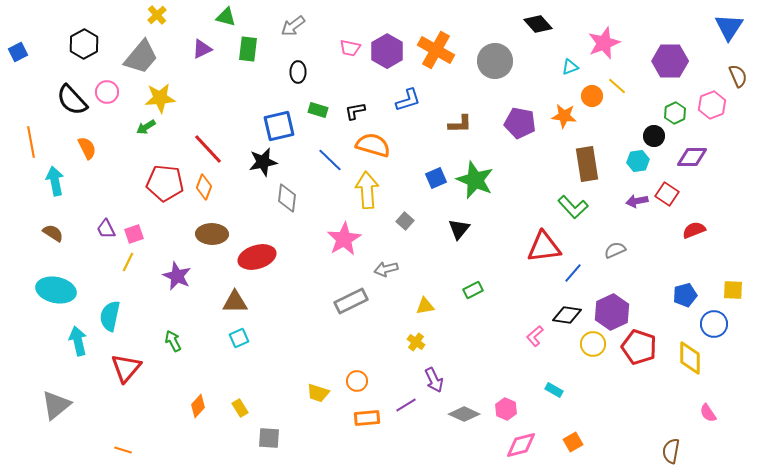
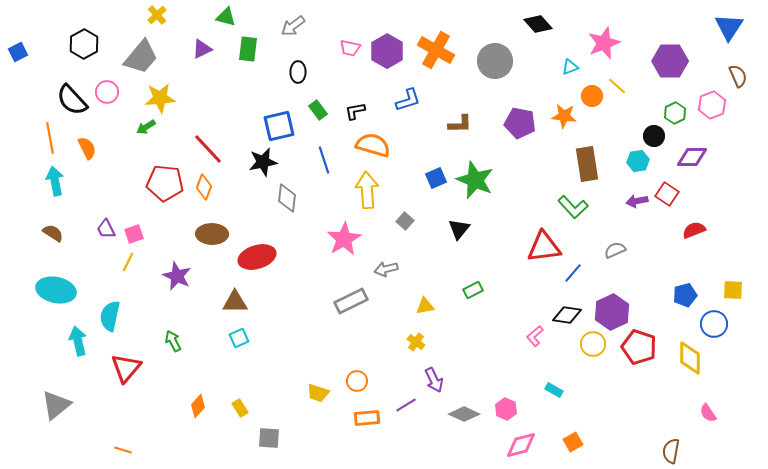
green rectangle at (318, 110): rotated 36 degrees clockwise
orange line at (31, 142): moved 19 px right, 4 px up
blue line at (330, 160): moved 6 px left; rotated 28 degrees clockwise
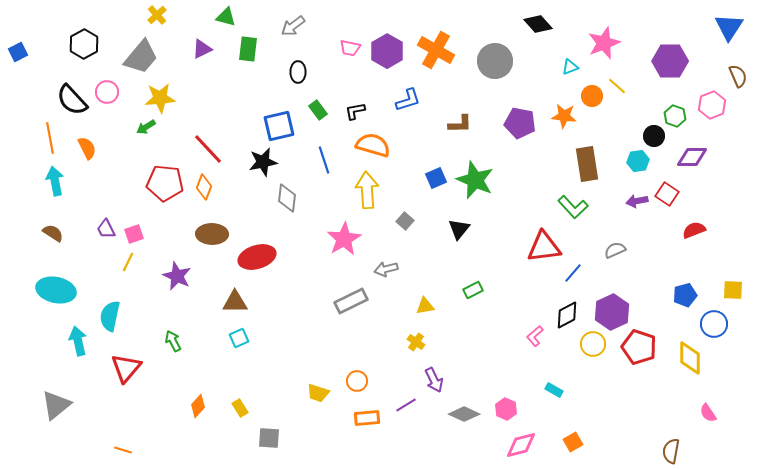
green hexagon at (675, 113): moved 3 px down; rotated 15 degrees counterclockwise
black diamond at (567, 315): rotated 36 degrees counterclockwise
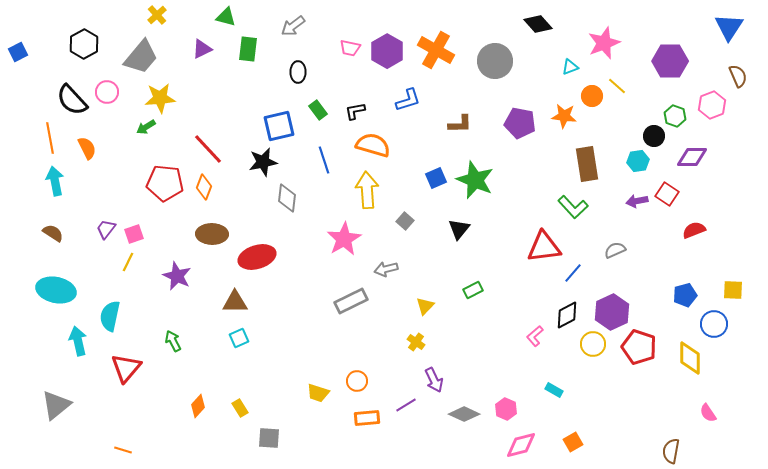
purple trapezoid at (106, 229): rotated 65 degrees clockwise
yellow triangle at (425, 306): rotated 36 degrees counterclockwise
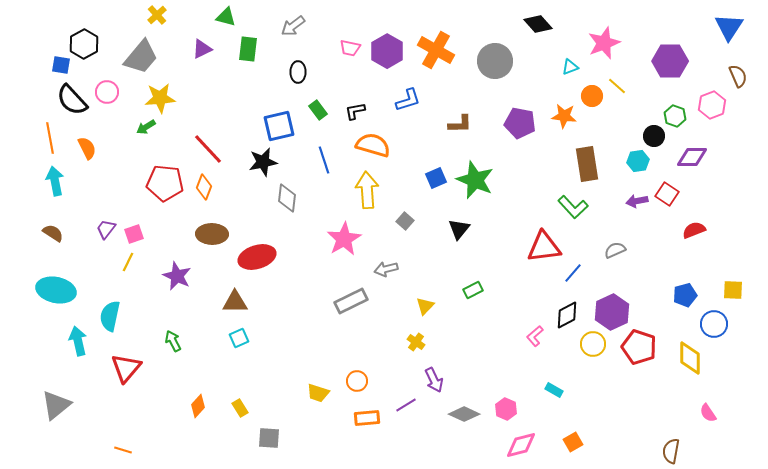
blue square at (18, 52): moved 43 px right, 13 px down; rotated 36 degrees clockwise
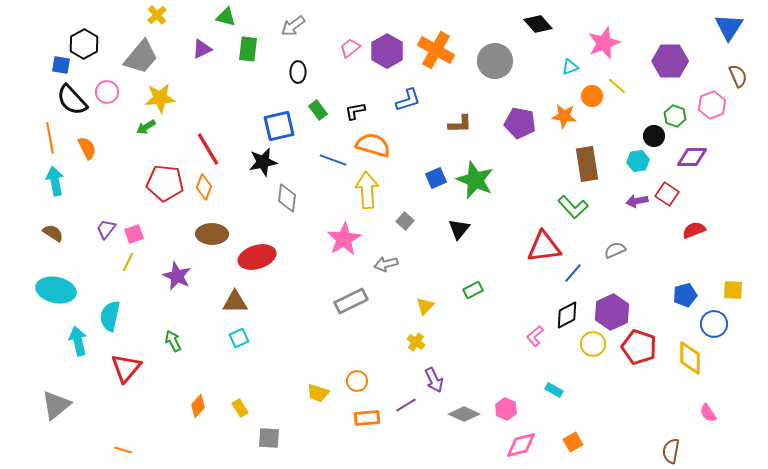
pink trapezoid at (350, 48): rotated 130 degrees clockwise
red line at (208, 149): rotated 12 degrees clockwise
blue line at (324, 160): moved 9 px right; rotated 52 degrees counterclockwise
gray arrow at (386, 269): moved 5 px up
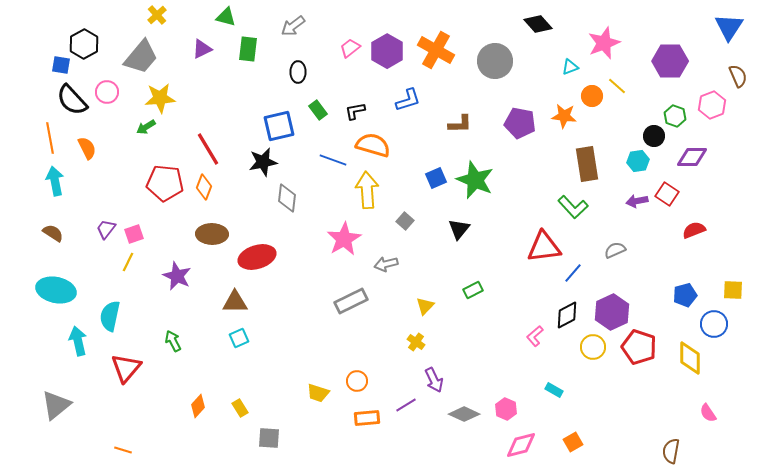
yellow circle at (593, 344): moved 3 px down
